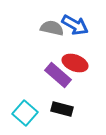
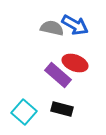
cyan square: moved 1 px left, 1 px up
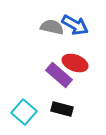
gray semicircle: moved 1 px up
purple rectangle: moved 1 px right
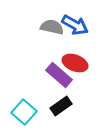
black rectangle: moved 1 px left, 3 px up; rotated 50 degrees counterclockwise
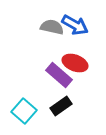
cyan square: moved 1 px up
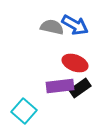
purple rectangle: moved 1 px right, 11 px down; rotated 48 degrees counterclockwise
black rectangle: moved 19 px right, 18 px up
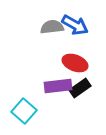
gray semicircle: rotated 20 degrees counterclockwise
purple rectangle: moved 2 px left
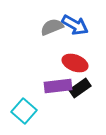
gray semicircle: rotated 15 degrees counterclockwise
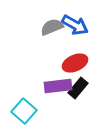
red ellipse: rotated 45 degrees counterclockwise
black rectangle: moved 2 px left; rotated 15 degrees counterclockwise
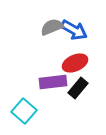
blue arrow: moved 1 px left, 5 px down
purple rectangle: moved 5 px left, 4 px up
